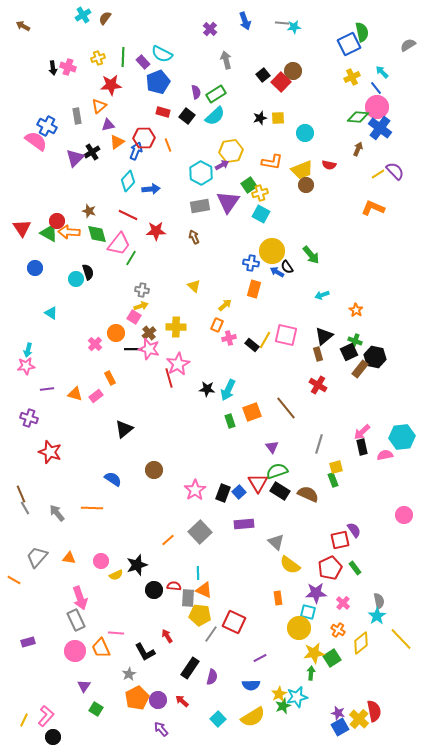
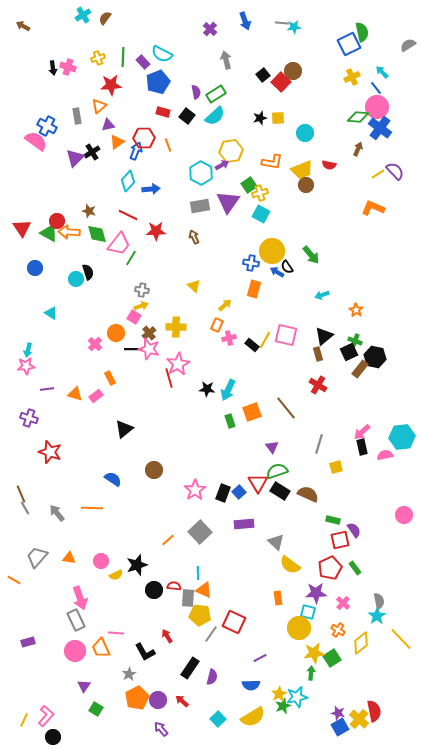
green rectangle at (333, 480): moved 40 px down; rotated 56 degrees counterclockwise
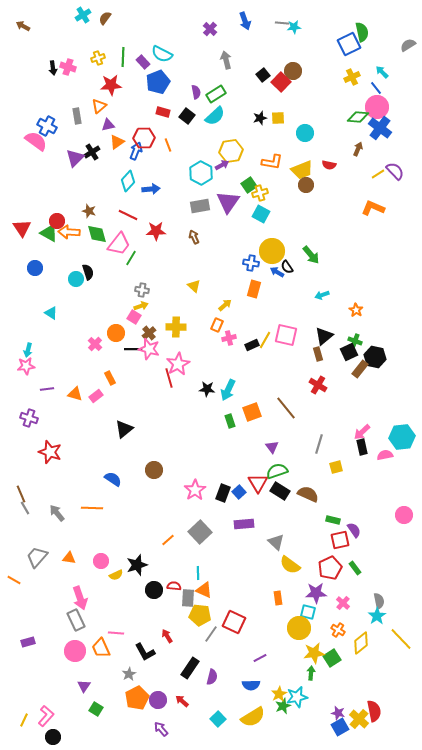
black rectangle at (252, 345): rotated 64 degrees counterclockwise
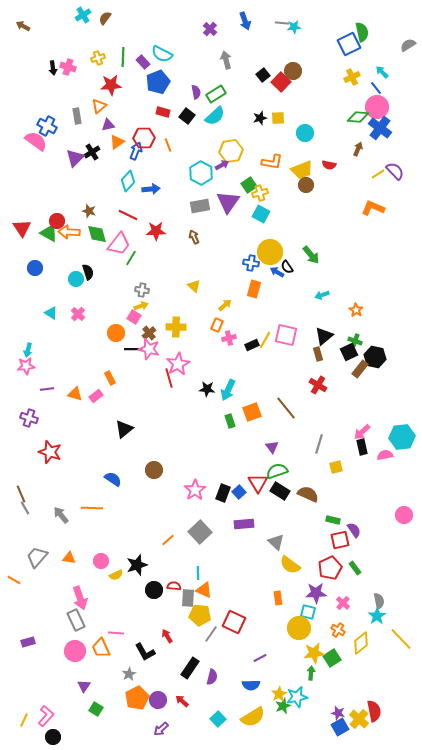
yellow circle at (272, 251): moved 2 px left, 1 px down
pink cross at (95, 344): moved 17 px left, 30 px up
gray arrow at (57, 513): moved 4 px right, 2 px down
purple arrow at (161, 729): rotated 91 degrees counterclockwise
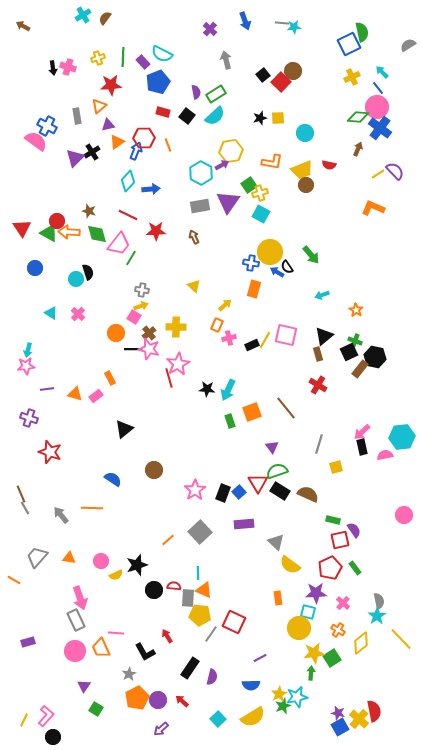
blue line at (376, 88): moved 2 px right
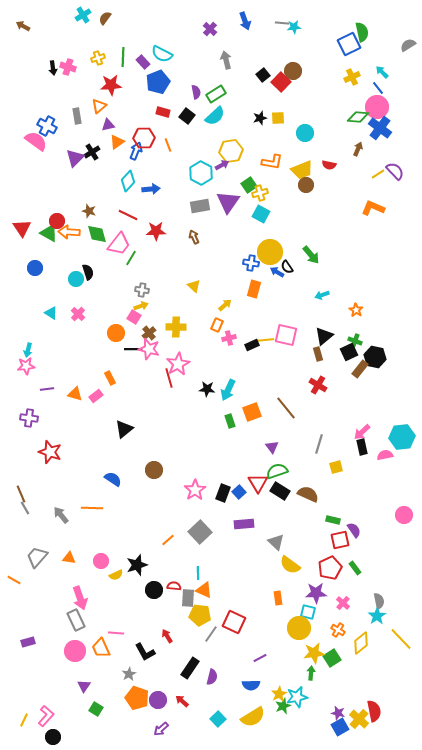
yellow line at (265, 340): rotated 54 degrees clockwise
purple cross at (29, 418): rotated 12 degrees counterclockwise
orange pentagon at (137, 698): rotated 25 degrees counterclockwise
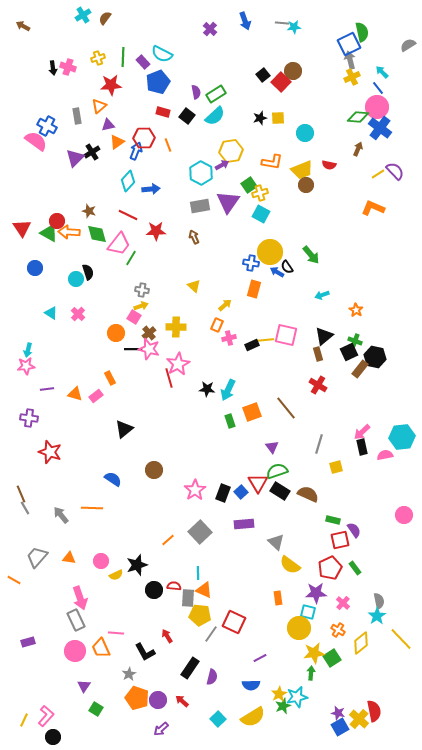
gray arrow at (226, 60): moved 124 px right
blue square at (239, 492): moved 2 px right
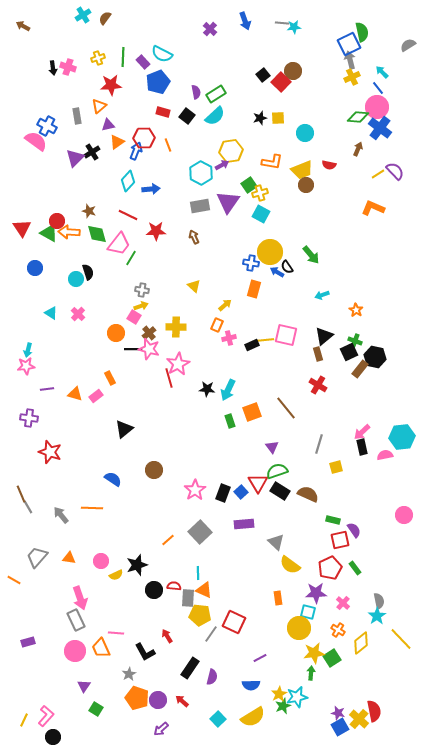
gray line at (25, 508): moved 3 px right, 1 px up
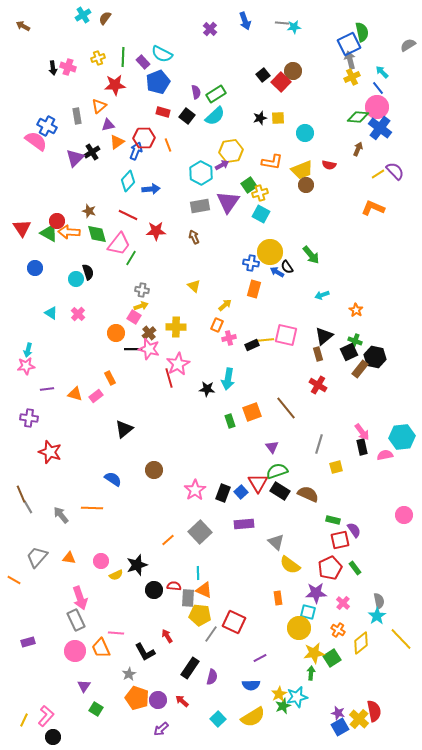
red star at (111, 85): moved 4 px right
cyan arrow at (228, 390): moved 11 px up; rotated 15 degrees counterclockwise
pink arrow at (362, 432): rotated 84 degrees counterclockwise
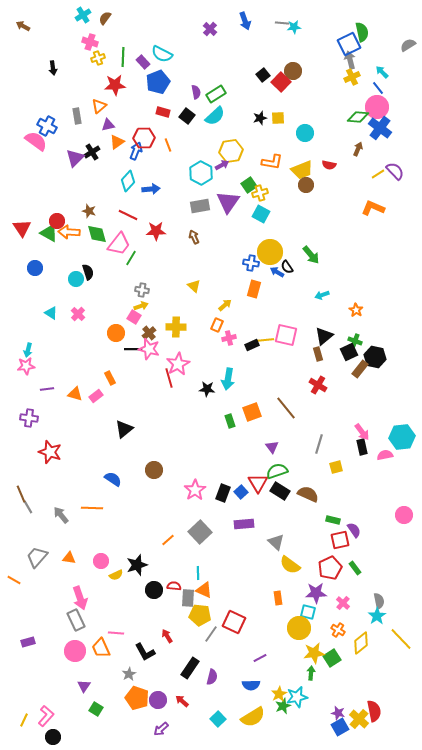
pink cross at (68, 67): moved 22 px right, 25 px up
